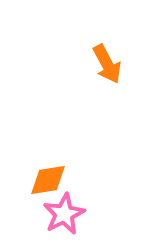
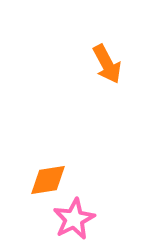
pink star: moved 10 px right, 5 px down
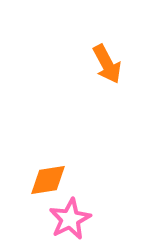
pink star: moved 4 px left
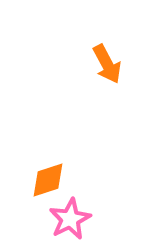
orange diamond: rotated 9 degrees counterclockwise
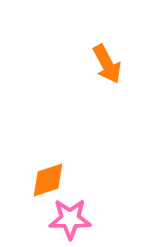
pink star: rotated 27 degrees clockwise
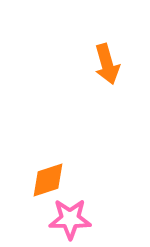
orange arrow: rotated 12 degrees clockwise
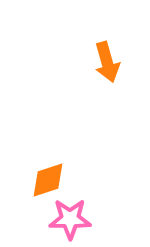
orange arrow: moved 2 px up
